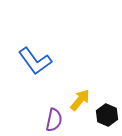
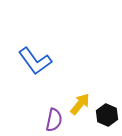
yellow arrow: moved 4 px down
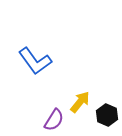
yellow arrow: moved 2 px up
purple semicircle: rotated 20 degrees clockwise
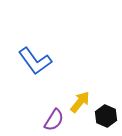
black hexagon: moved 1 px left, 1 px down
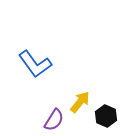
blue L-shape: moved 3 px down
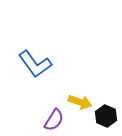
yellow arrow: rotated 70 degrees clockwise
